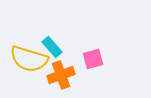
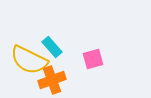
yellow semicircle: moved 1 px down; rotated 9 degrees clockwise
orange cross: moved 9 px left, 5 px down
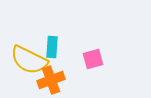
cyan rectangle: rotated 45 degrees clockwise
orange cross: moved 1 px left
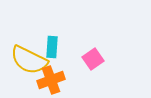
pink square: rotated 20 degrees counterclockwise
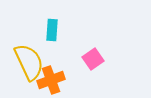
cyan rectangle: moved 17 px up
yellow semicircle: moved 2 px down; rotated 141 degrees counterclockwise
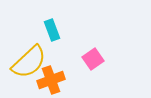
cyan rectangle: rotated 25 degrees counterclockwise
yellow semicircle: rotated 72 degrees clockwise
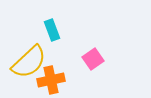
orange cross: rotated 8 degrees clockwise
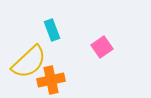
pink square: moved 9 px right, 12 px up
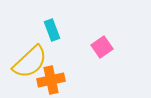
yellow semicircle: moved 1 px right
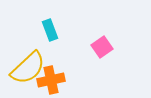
cyan rectangle: moved 2 px left
yellow semicircle: moved 2 px left, 6 px down
